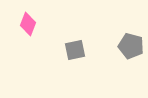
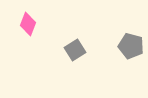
gray square: rotated 20 degrees counterclockwise
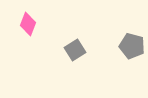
gray pentagon: moved 1 px right
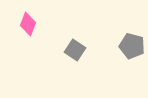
gray square: rotated 25 degrees counterclockwise
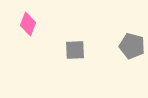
gray square: rotated 35 degrees counterclockwise
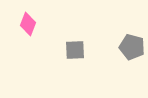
gray pentagon: moved 1 px down
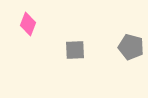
gray pentagon: moved 1 px left
